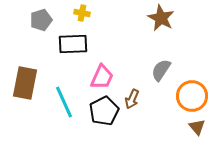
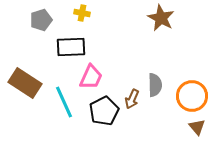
black rectangle: moved 2 px left, 3 px down
gray semicircle: moved 6 px left, 15 px down; rotated 145 degrees clockwise
pink trapezoid: moved 11 px left
brown rectangle: rotated 68 degrees counterclockwise
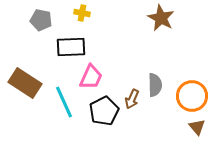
gray pentagon: rotated 30 degrees clockwise
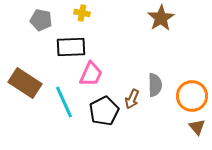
brown star: rotated 12 degrees clockwise
pink trapezoid: moved 3 px up
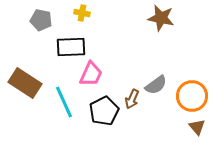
brown star: rotated 28 degrees counterclockwise
gray semicircle: moved 1 px right; rotated 55 degrees clockwise
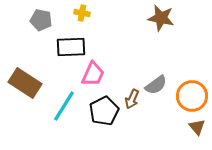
pink trapezoid: moved 2 px right
cyan line: moved 4 px down; rotated 56 degrees clockwise
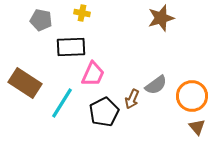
brown star: rotated 28 degrees counterclockwise
cyan line: moved 2 px left, 3 px up
black pentagon: moved 1 px down
